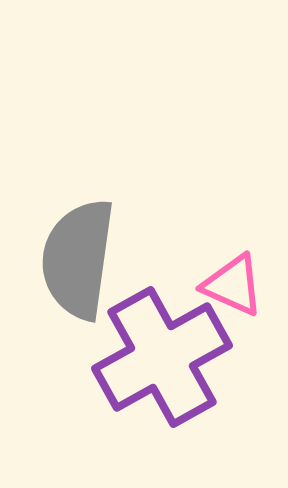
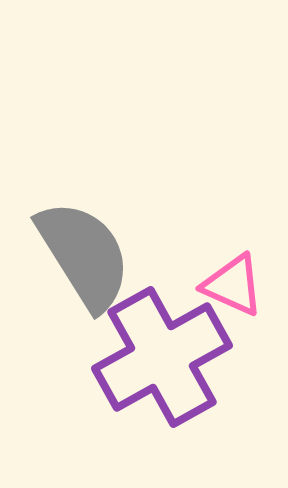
gray semicircle: moved 6 px right, 4 px up; rotated 140 degrees clockwise
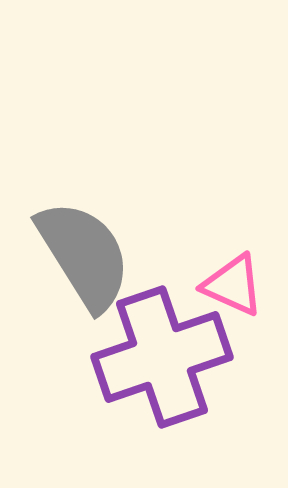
purple cross: rotated 10 degrees clockwise
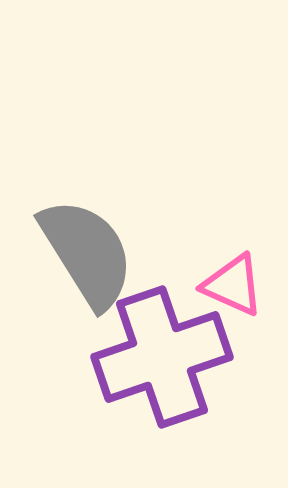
gray semicircle: moved 3 px right, 2 px up
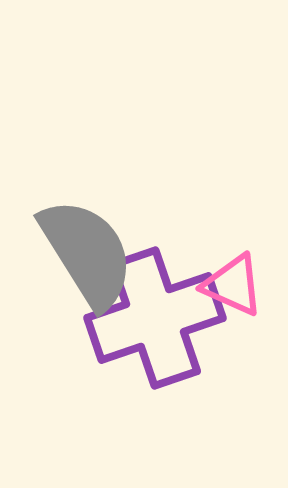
purple cross: moved 7 px left, 39 px up
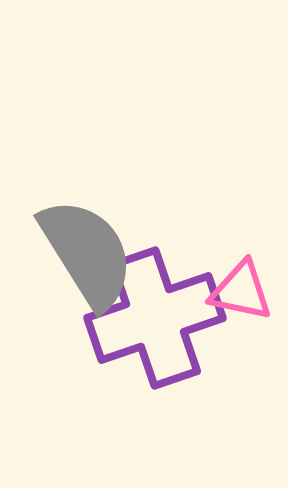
pink triangle: moved 8 px right, 6 px down; rotated 12 degrees counterclockwise
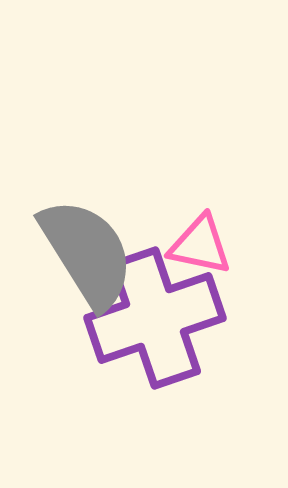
pink triangle: moved 41 px left, 46 px up
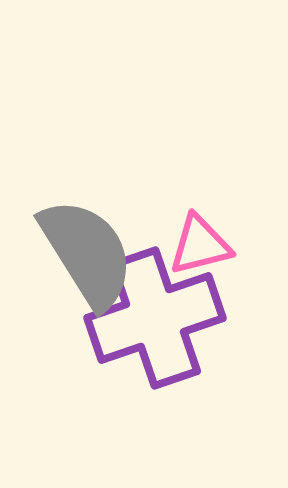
pink triangle: rotated 26 degrees counterclockwise
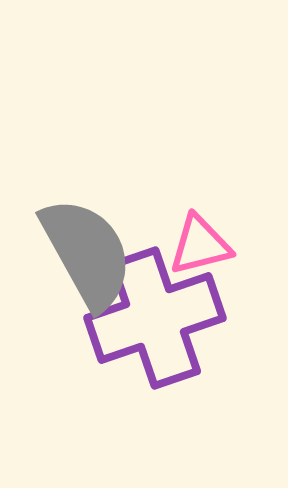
gray semicircle: rotated 3 degrees clockwise
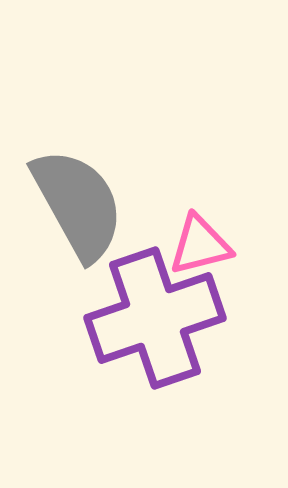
gray semicircle: moved 9 px left, 49 px up
